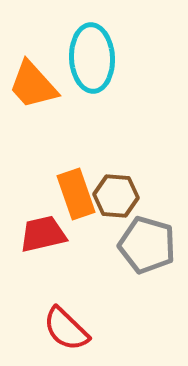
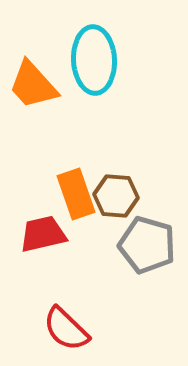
cyan ellipse: moved 2 px right, 2 px down
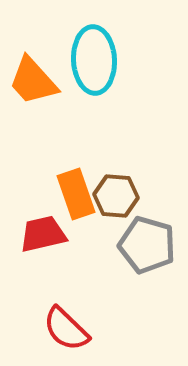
orange trapezoid: moved 4 px up
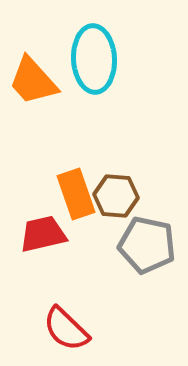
cyan ellipse: moved 1 px up
gray pentagon: rotated 4 degrees counterclockwise
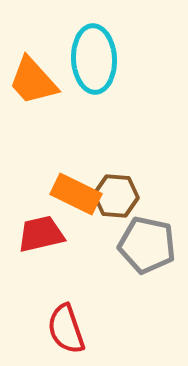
orange rectangle: rotated 45 degrees counterclockwise
red trapezoid: moved 2 px left
red semicircle: rotated 27 degrees clockwise
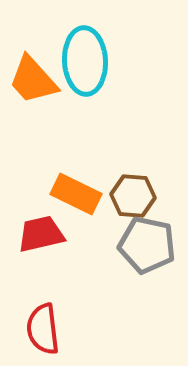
cyan ellipse: moved 9 px left, 2 px down
orange trapezoid: moved 1 px up
brown hexagon: moved 17 px right
red semicircle: moved 23 px left; rotated 12 degrees clockwise
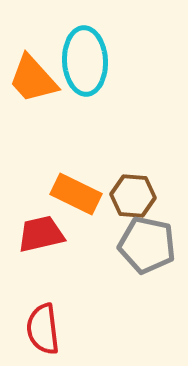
orange trapezoid: moved 1 px up
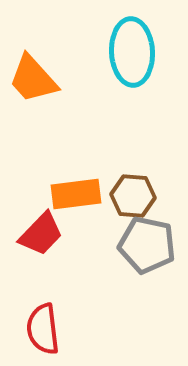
cyan ellipse: moved 47 px right, 9 px up
orange rectangle: rotated 33 degrees counterclockwise
red trapezoid: rotated 147 degrees clockwise
